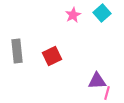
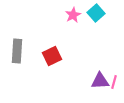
cyan square: moved 6 px left
gray rectangle: rotated 10 degrees clockwise
purple triangle: moved 3 px right
pink line: moved 7 px right, 11 px up
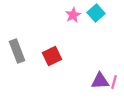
gray rectangle: rotated 25 degrees counterclockwise
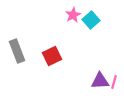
cyan square: moved 5 px left, 7 px down
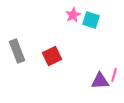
cyan square: rotated 30 degrees counterclockwise
pink line: moved 7 px up
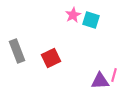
red square: moved 1 px left, 2 px down
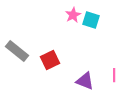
gray rectangle: rotated 30 degrees counterclockwise
red square: moved 1 px left, 2 px down
pink line: rotated 16 degrees counterclockwise
purple triangle: moved 15 px left; rotated 24 degrees clockwise
